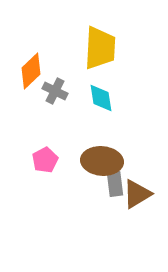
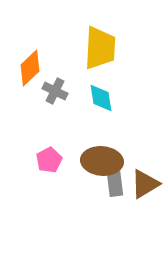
orange diamond: moved 1 px left, 3 px up
pink pentagon: moved 4 px right
brown triangle: moved 8 px right, 10 px up
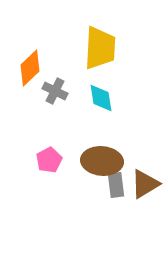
gray rectangle: moved 1 px right, 1 px down
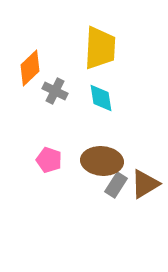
pink pentagon: rotated 25 degrees counterclockwise
gray rectangle: rotated 40 degrees clockwise
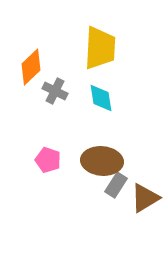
orange diamond: moved 1 px right, 1 px up
pink pentagon: moved 1 px left
brown triangle: moved 14 px down
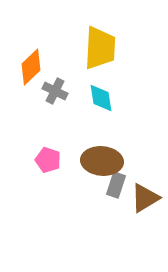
gray rectangle: rotated 15 degrees counterclockwise
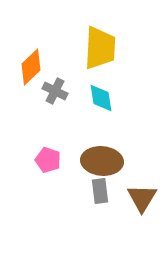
gray rectangle: moved 16 px left, 6 px down; rotated 25 degrees counterclockwise
brown triangle: moved 3 px left; rotated 28 degrees counterclockwise
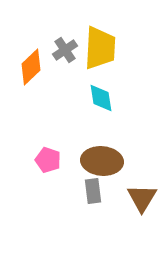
gray cross: moved 10 px right, 41 px up; rotated 30 degrees clockwise
gray rectangle: moved 7 px left
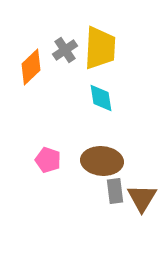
gray rectangle: moved 22 px right
